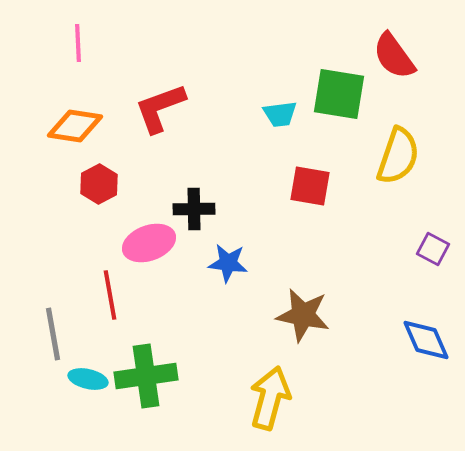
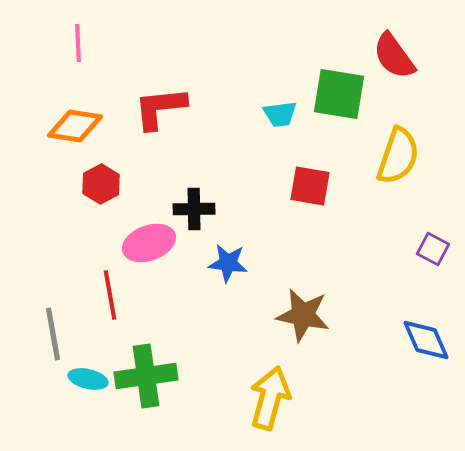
red L-shape: rotated 14 degrees clockwise
red hexagon: moved 2 px right
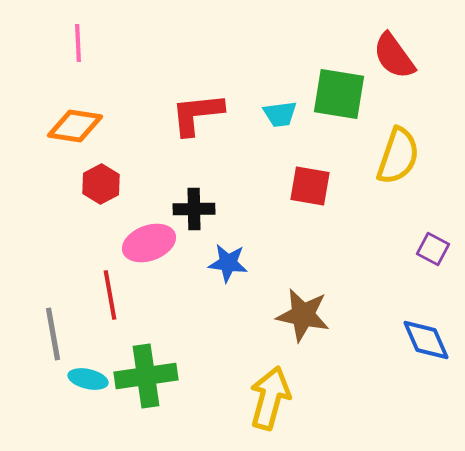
red L-shape: moved 37 px right, 6 px down
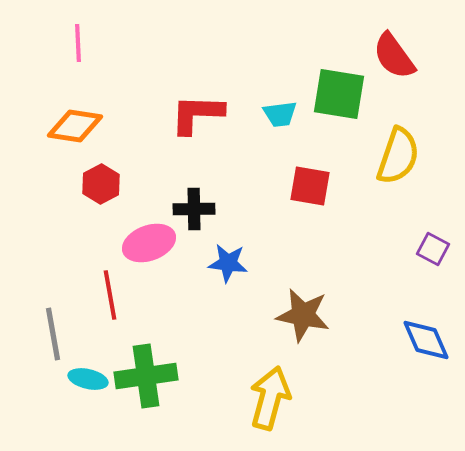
red L-shape: rotated 8 degrees clockwise
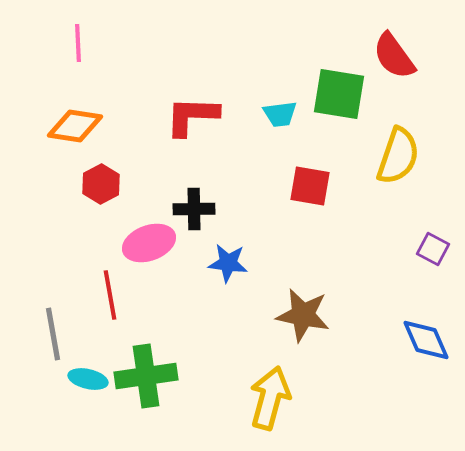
red L-shape: moved 5 px left, 2 px down
